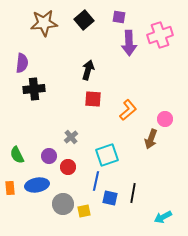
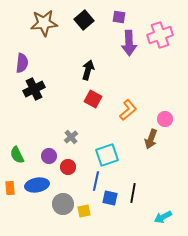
black cross: rotated 20 degrees counterclockwise
red square: rotated 24 degrees clockwise
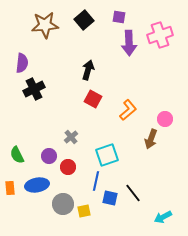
brown star: moved 1 px right, 2 px down
black line: rotated 48 degrees counterclockwise
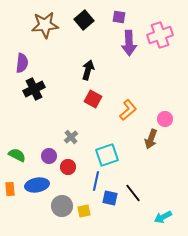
green semicircle: rotated 144 degrees clockwise
orange rectangle: moved 1 px down
gray circle: moved 1 px left, 2 px down
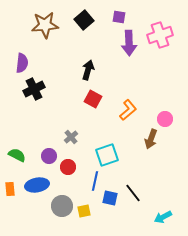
blue line: moved 1 px left
